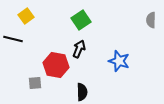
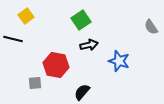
gray semicircle: moved 7 px down; rotated 35 degrees counterclockwise
black arrow: moved 10 px right, 4 px up; rotated 54 degrees clockwise
black semicircle: rotated 138 degrees counterclockwise
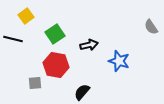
green square: moved 26 px left, 14 px down
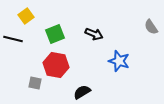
green square: rotated 12 degrees clockwise
black arrow: moved 5 px right, 11 px up; rotated 36 degrees clockwise
gray square: rotated 16 degrees clockwise
black semicircle: rotated 18 degrees clockwise
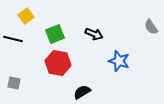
red hexagon: moved 2 px right, 2 px up
gray square: moved 21 px left
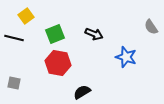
black line: moved 1 px right, 1 px up
blue star: moved 7 px right, 4 px up
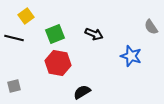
blue star: moved 5 px right, 1 px up
gray square: moved 3 px down; rotated 24 degrees counterclockwise
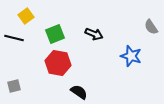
black semicircle: moved 3 px left; rotated 66 degrees clockwise
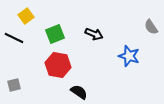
black line: rotated 12 degrees clockwise
blue star: moved 2 px left
red hexagon: moved 2 px down
gray square: moved 1 px up
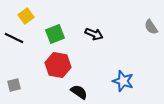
blue star: moved 6 px left, 25 px down
